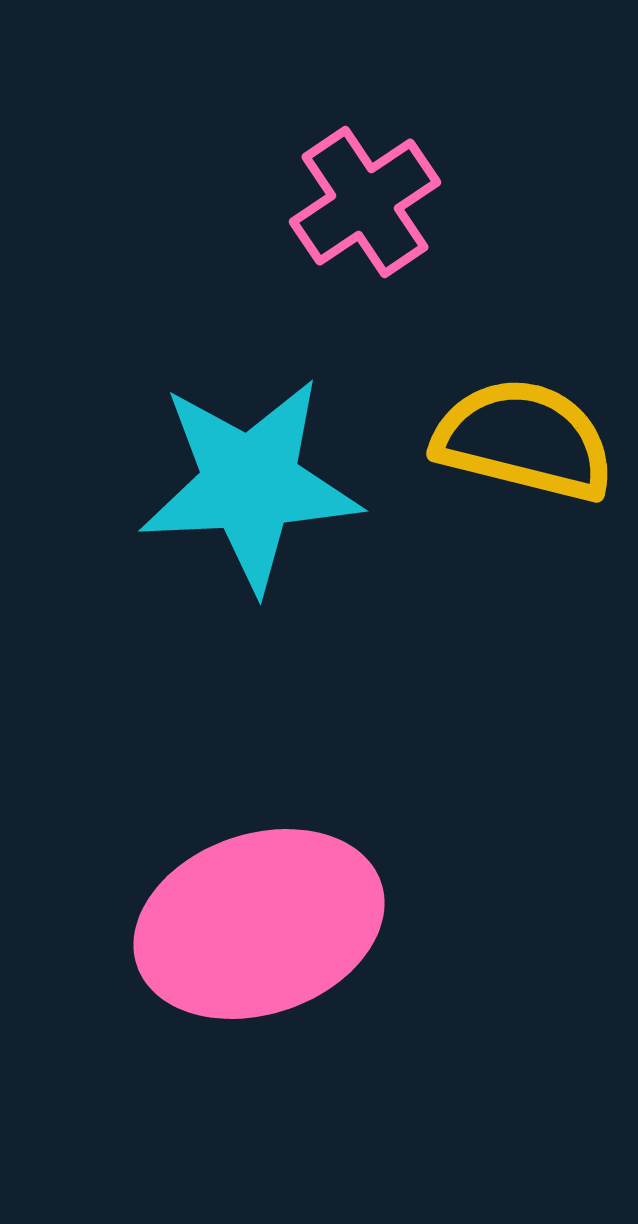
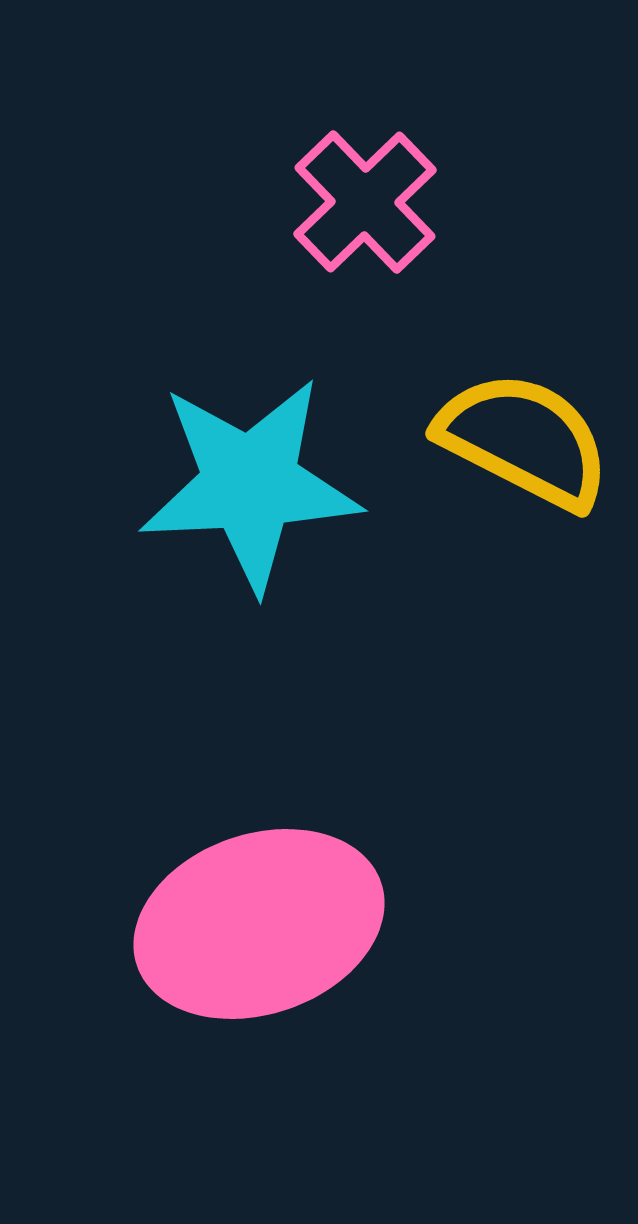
pink cross: rotated 10 degrees counterclockwise
yellow semicircle: rotated 13 degrees clockwise
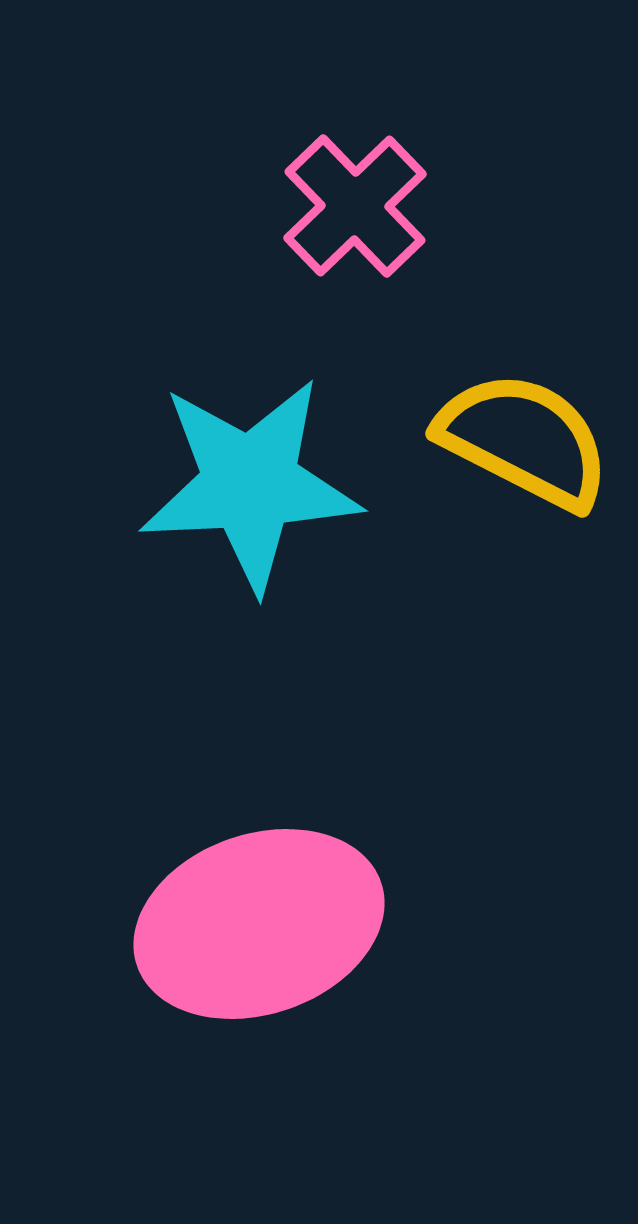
pink cross: moved 10 px left, 4 px down
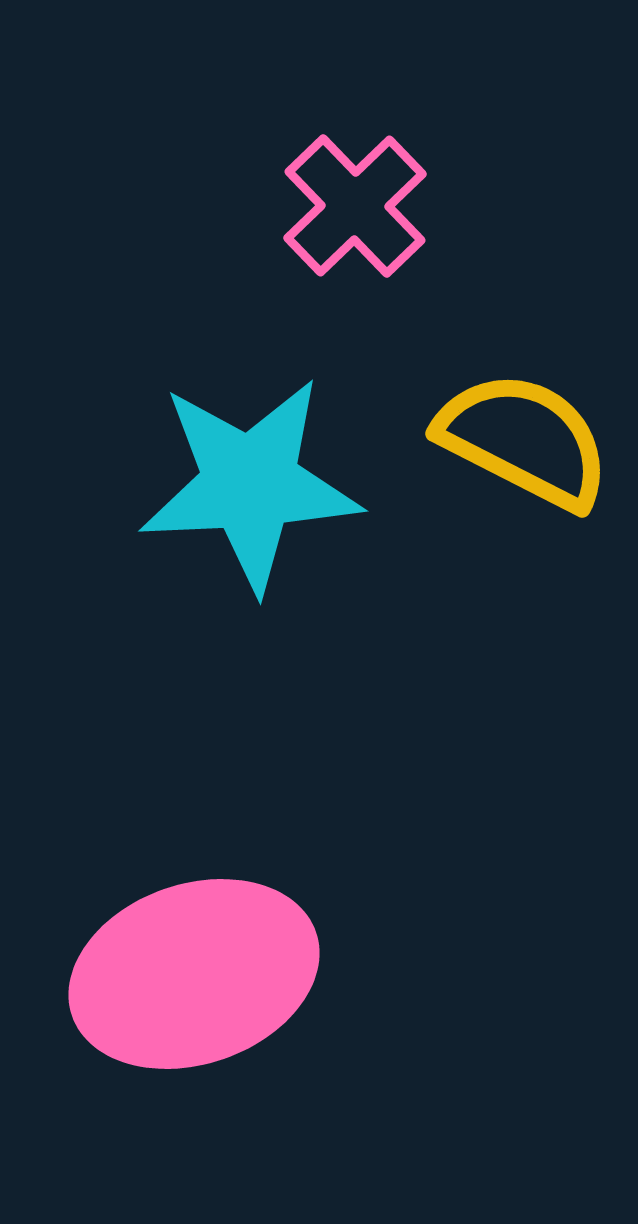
pink ellipse: moved 65 px left, 50 px down
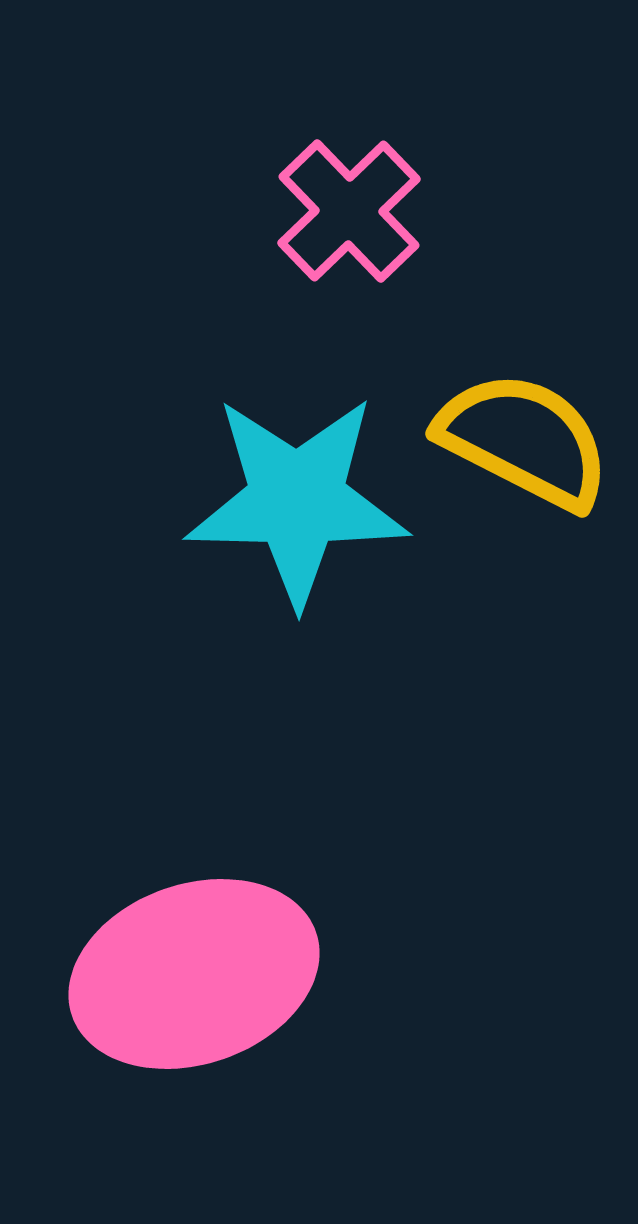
pink cross: moved 6 px left, 5 px down
cyan star: moved 47 px right, 16 px down; rotated 4 degrees clockwise
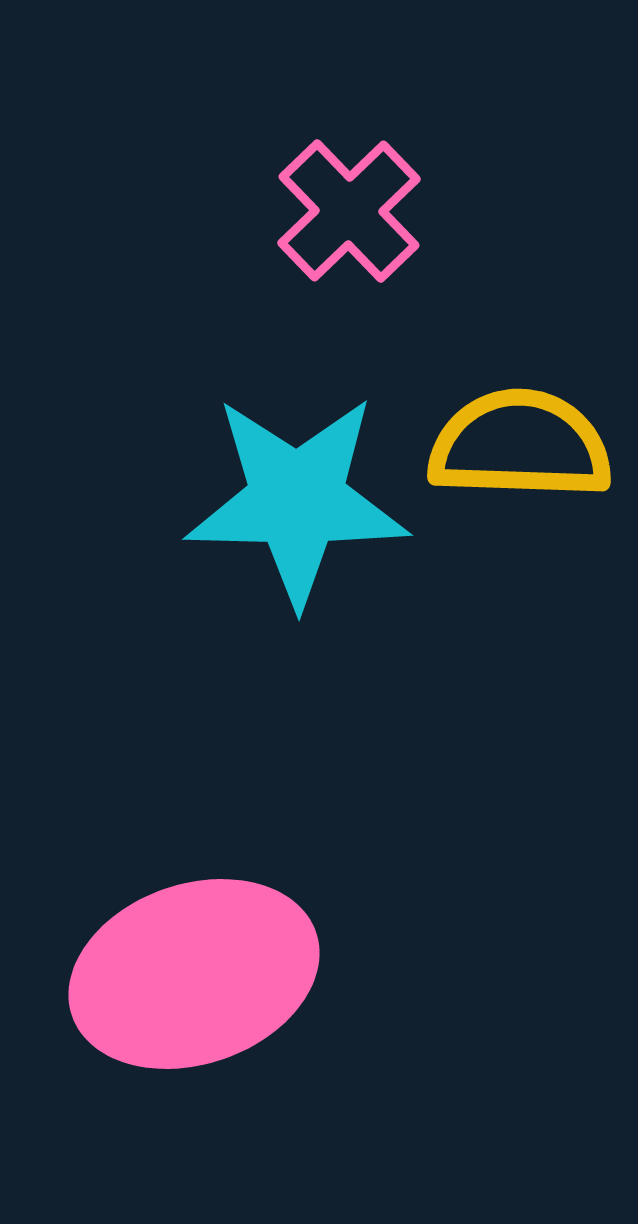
yellow semicircle: moved 4 px left, 5 px down; rotated 25 degrees counterclockwise
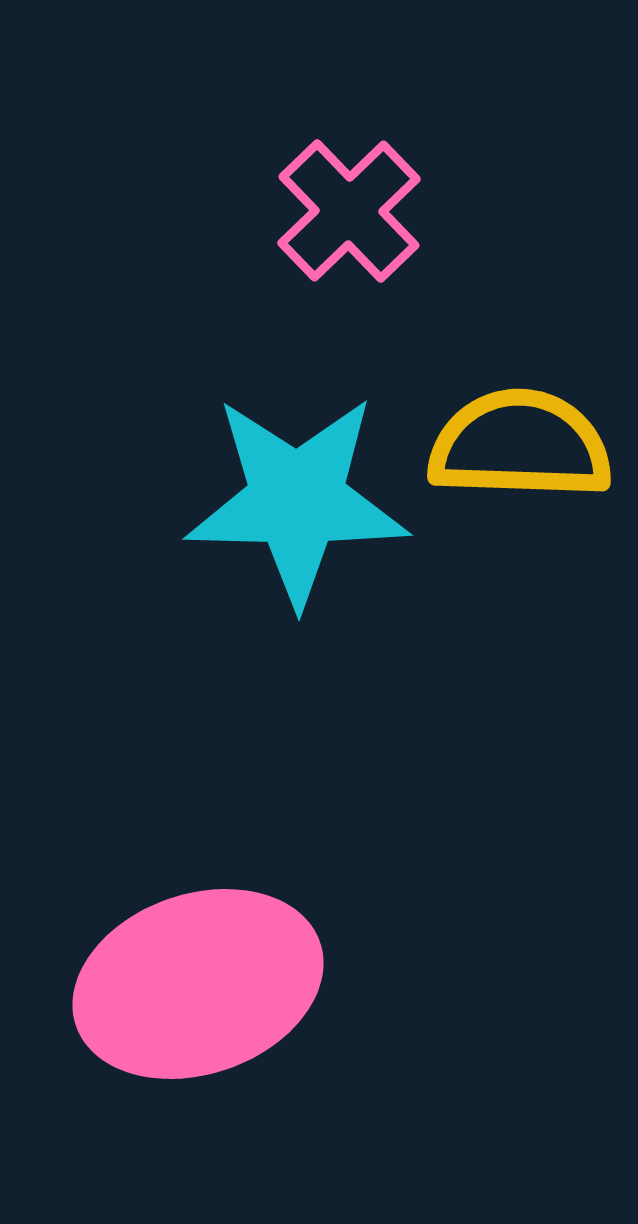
pink ellipse: moved 4 px right, 10 px down
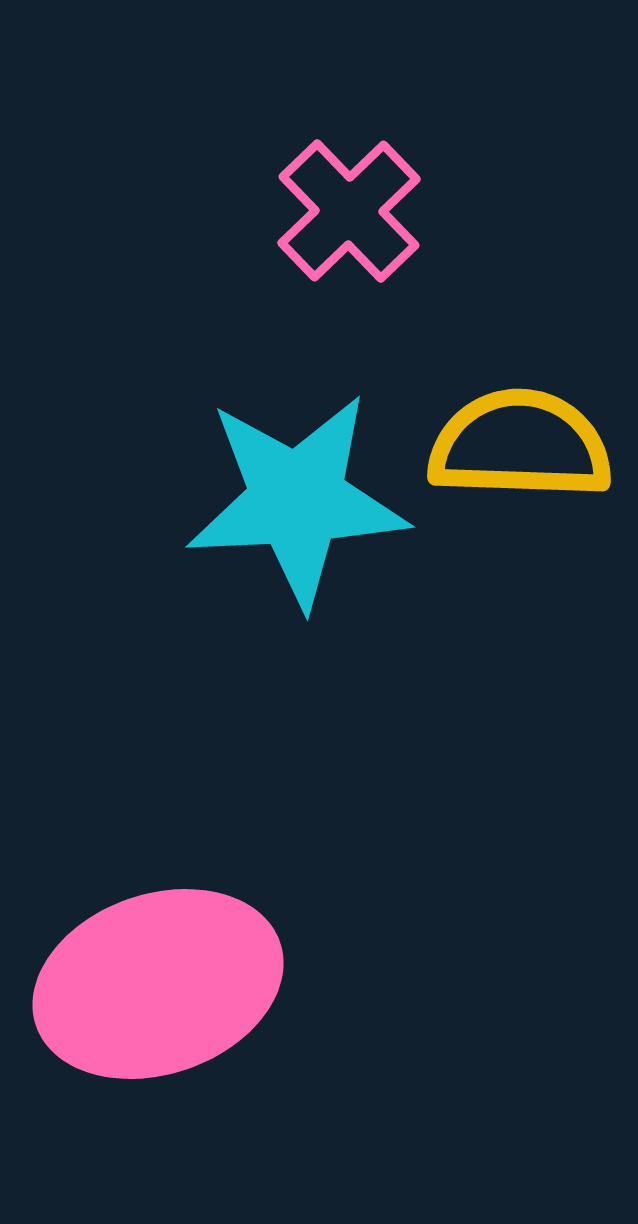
cyan star: rotated 4 degrees counterclockwise
pink ellipse: moved 40 px left
